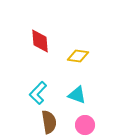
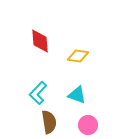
pink circle: moved 3 px right
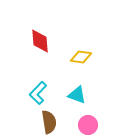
yellow diamond: moved 3 px right, 1 px down
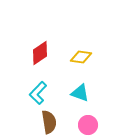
red diamond: moved 12 px down; rotated 60 degrees clockwise
cyan triangle: moved 3 px right, 2 px up
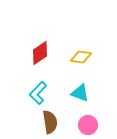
brown semicircle: moved 1 px right
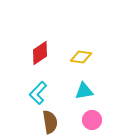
cyan triangle: moved 4 px right, 2 px up; rotated 30 degrees counterclockwise
pink circle: moved 4 px right, 5 px up
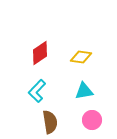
cyan L-shape: moved 1 px left, 2 px up
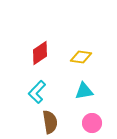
cyan L-shape: moved 1 px down
pink circle: moved 3 px down
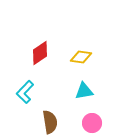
cyan L-shape: moved 12 px left
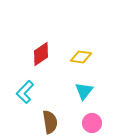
red diamond: moved 1 px right, 1 px down
cyan triangle: rotated 42 degrees counterclockwise
